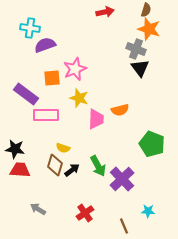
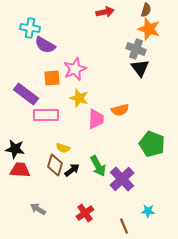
purple semicircle: rotated 130 degrees counterclockwise
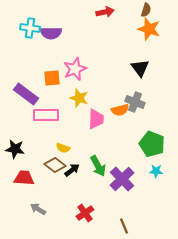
purple semicircle: moved 6 px right, 12 px up; rotated 30 degrees counterclockwise
gray cross: moved 1 px left, 53 px down
brown diamond: rotated 70 degrees counterclockwise
red trapezoid: moved 4 px right, 8 px down
cyan star: moved 8 px right, 40 px up
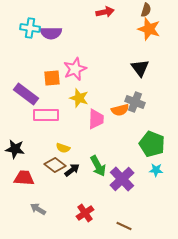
cyan star: moved 1 px up
brown line: rotated 42 degrees counterclockwise
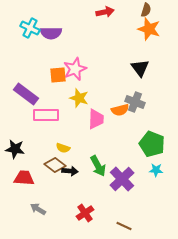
cyan cross: rotated 18 degrees clockwise
orange square: moved 6 px right, 3 px up
black arrow: moved 2 px left, 1 px down; rotated 42 degrees clockwise
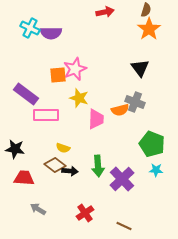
orange star: rotated 20 degrees clockwise
green arrow: rotated 25 degrees clockwise
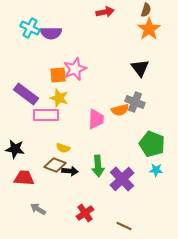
yellow star: moved 20 px left
brown diamond: rotated 15 degrees counterclockwise
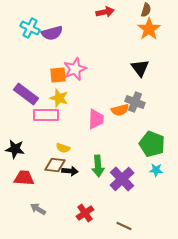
purple semicircle: moved 1 px right; rotated 15 degrees counterclockwise
brown diamond: rotated 15 degrees counterclockwise
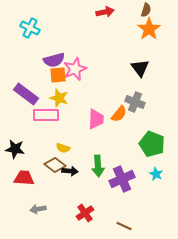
purple semicircle: moved 2 px right, 27 px down
orange semicircle: moved 1 px left, 4 px down; rotated 36 degrees counterclockwise
brown diamond: rotated 30 degrees clockwise
cyan star: moved 4 px down; rotated 24 degrees clockwise
purple cross: rotated 20 degrees clockwise
gray arrow: rotated 42 degrees counterclockwise
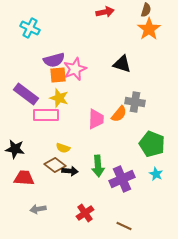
black triangle: moved 18 px left, 4 px up; rotated 36 degrees counterclockwise
gray cross: rotated 12 degrees counterclockwise
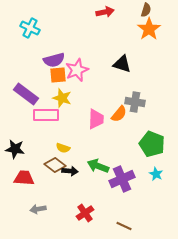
pink star: moved 2 px right, 1 px down
yellow star: moved 3 px right
green arrow: rotated 115 degrees clockwise
